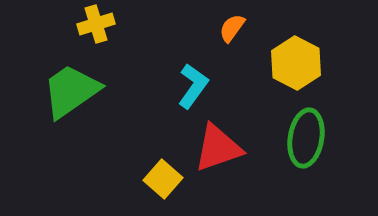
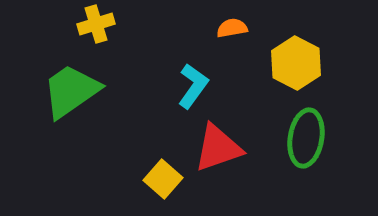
orange semicircle: rotated 44 degrees clockwise
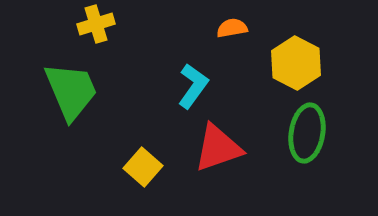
green trapezoid: rotated 102 degrees clockwise
green ellipse: moved 1 px right, 5 px up
yellow square: moved 20 px left, 12 px up
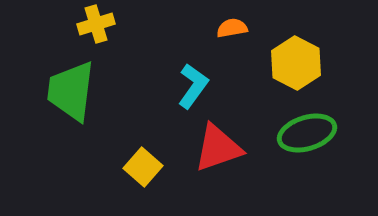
green trapezoid: rotated 150 degrees counterclockwise
green ellipse: rotated 64 degrees clockwise
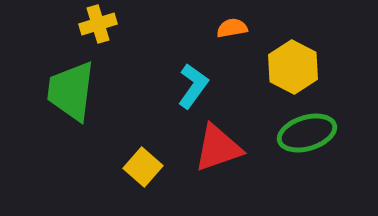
yellow cross: moved 2 px right
yellow hexagon: moved 3 px left, 4 px down
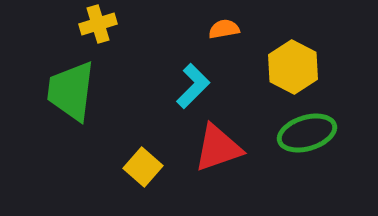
orange semicircle: moved 8 px left, 1 px down
cyan L-shape: rotated 9 degrees clockwise
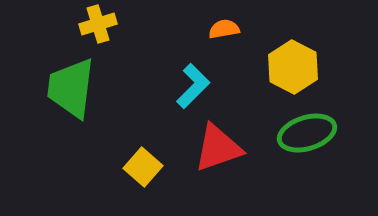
green trapezoid: moved 3 px up
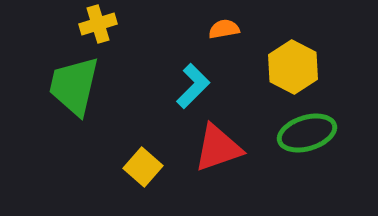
green trapezoid: moved 3 px right, 2 px up; rotated 6 degrees clockwise
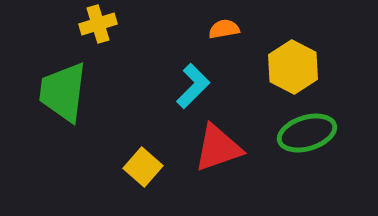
green trapezoid: moved 11 px left, 6 px down; rotated 6 degrees counterclockwise
